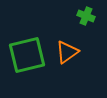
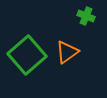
green square: rotated 27 degrees counterclockwise
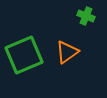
green square: moved 3 px left; rotated 18 degrees clockwise
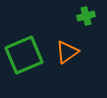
green cross: rotated 36 degrees counterclockwise
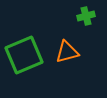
orange triangle: rotated 20 degrees clockwise
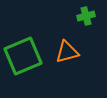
green square: moved 1 px left, 1 px down
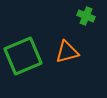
green cross: rotated 36 degrees clockwise
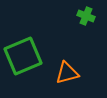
orange triangle: moved 21 px down
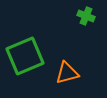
green square: moved 2 px right
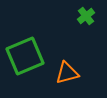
green cross: rotated 30 degrees clockwise
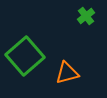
green square: rotated 18 degrees counterclockwise
